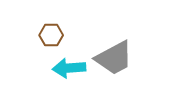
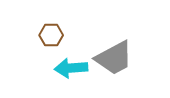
cyan arrow: moved 2 px right
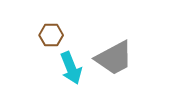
cyan arrow: rotated 108 degrees counterclockwise
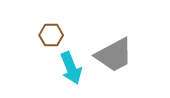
gray trapezoid: moved 3 px up
